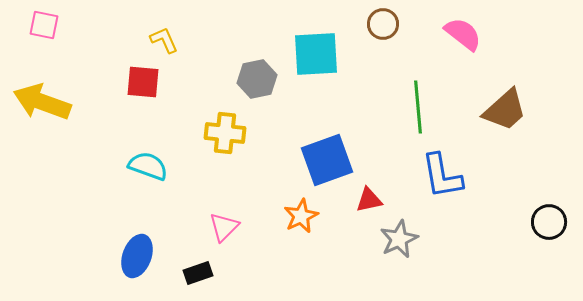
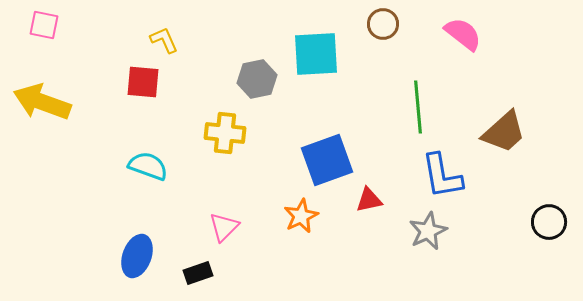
brown trapezoid: moved 1 px left, 22 px down
gray star: moved 29 px right, 8 px up
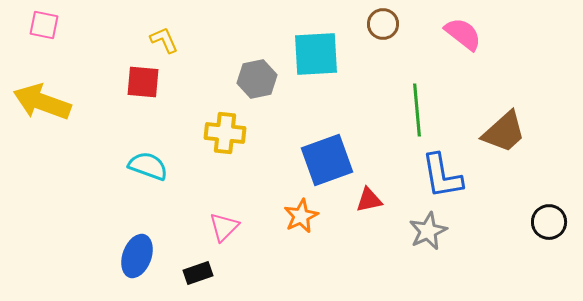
green line: moved 1 px left, 3 px down
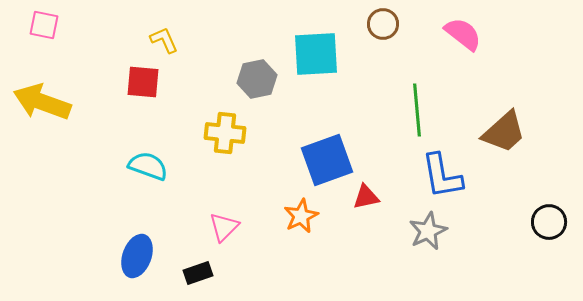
red triangle: moved 3 px left, 3 px up
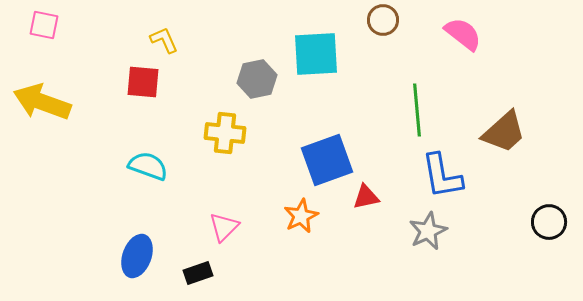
brown circle: moved 4 px up
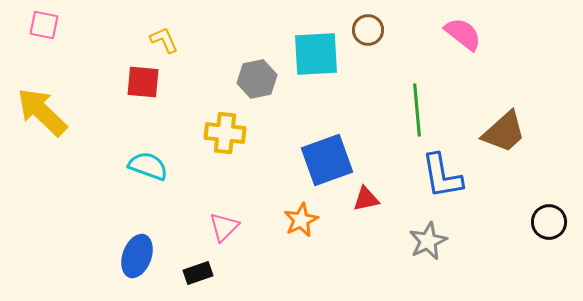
brown circle: moved 15 px left, 10 px down
yellow arrow: moved 10 px down; rotated 24 degrees clockwise
red triangle: moved 2 px down
orange star: moved 4 px down
gray star: moved 10 px down
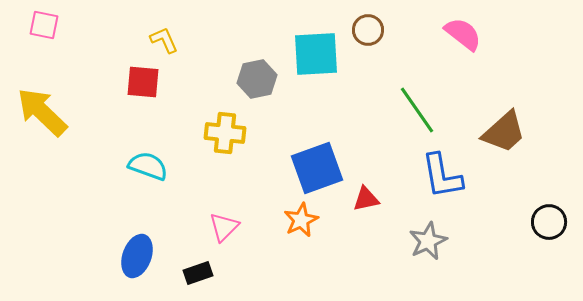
green line: rotated 30 degrees counterclockwise
blue square: moved 10 px left, 8 px down
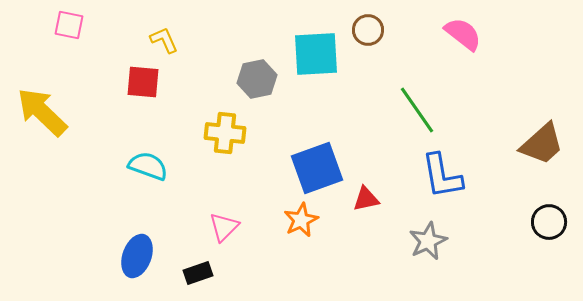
pink square: moved 25 px right
brown trapezoid: moved 38 px right, 12 px down
